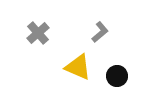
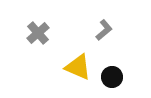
gray L-shape: moved 4 px right, 2 px up
black circle: moved 5 px left, 1 px down
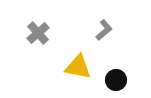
yellow triangle: rotated 12 degrees counterclockwise
black circle: moved 4 px right, 3 px down
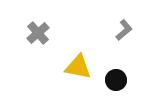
gray L-shape: moved 20 px right
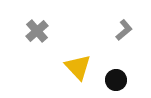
gray cross: moved 1 px left, 2 px up
yellow triangle: rotated 36 degrees clockwise
